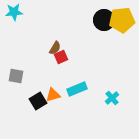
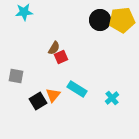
cyan star: moved 10 px right
black circle: moved 4 px left
brown semicircle: moved 1 px left
cyan rectangle: rotated 54 degrees clockwise
orange triangle: rotated 35 degrees counterclockwise
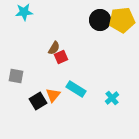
cyan rectangle: moved 1 px left
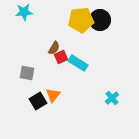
yellow pentagon: moved 41 px left
gray square: moved 11 px right, 3 px up
cyan rectangle: moved 2 px right, 26 px up
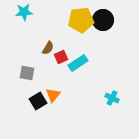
black circle: moved 3 px right
brown semicircle: moved 6 px left
cyan rectangle: rotated 66 degrees counterclockwise
cyan cross: rotated 24 degrees counterclockwise
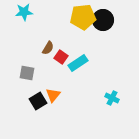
yellow pentagon: moved 2 px right, 3 px up
red square: rotated 32 degrees counterclockwise
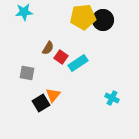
black square: moved 3 px right, 2 px down
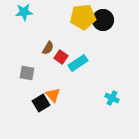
orange triangle: rotated 21 degrees counterclockwise
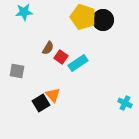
yellow pentagon: rotated 25 degrees clockwise
gray square: moved 10 px left, 2 px up
cyan cross: moved 13 px right, 5 px down
